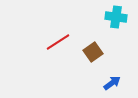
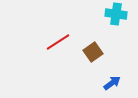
cyan cross: moved 3 px up
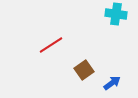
red line: moved 7 px left, 3 px down
brown square: moved 9 px left, 18 px down
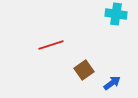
red line: rotated 15 degrees clockwise
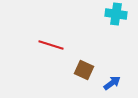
red line: rotated 35 degrees clockwise
brown square: rotated 30 degrees counterclockwise
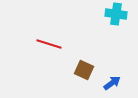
red line: moved 2 px left, 1 px up
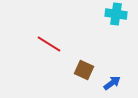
red line: rotated 15 degrees clockwise
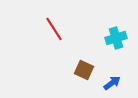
cyan cross: moved 24 px down; rotated 25 degrees counterclockwise
red line: moved 5 px right, 15 px up; rotated 25 degrees clockwise
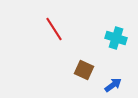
cyan cross: rotated 35 degrees clockwise
blue arrow: moved 1 px right, 2 px down
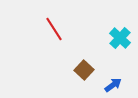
cyan cross: moved 4 px right; rotated 25 degrees clockwise
brown square: rotated 18 degrees clockwise
